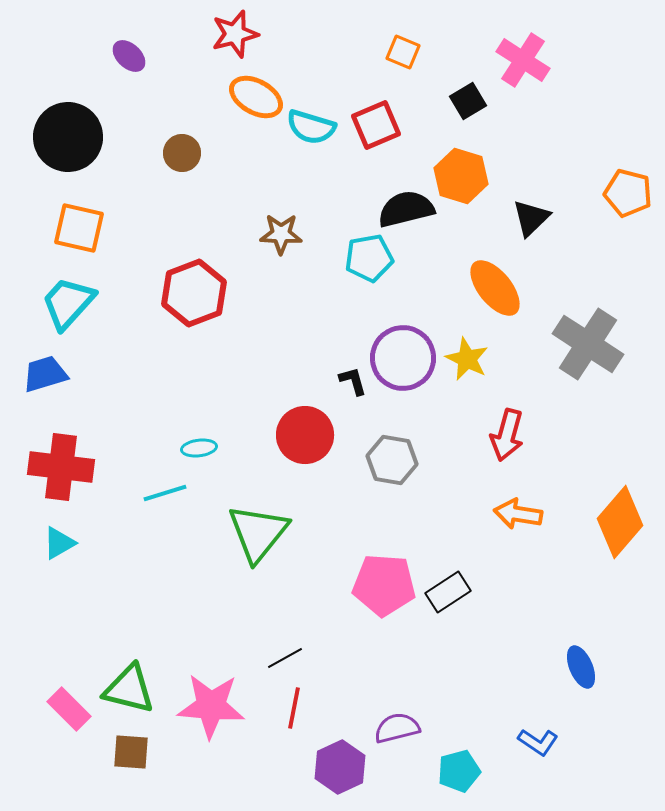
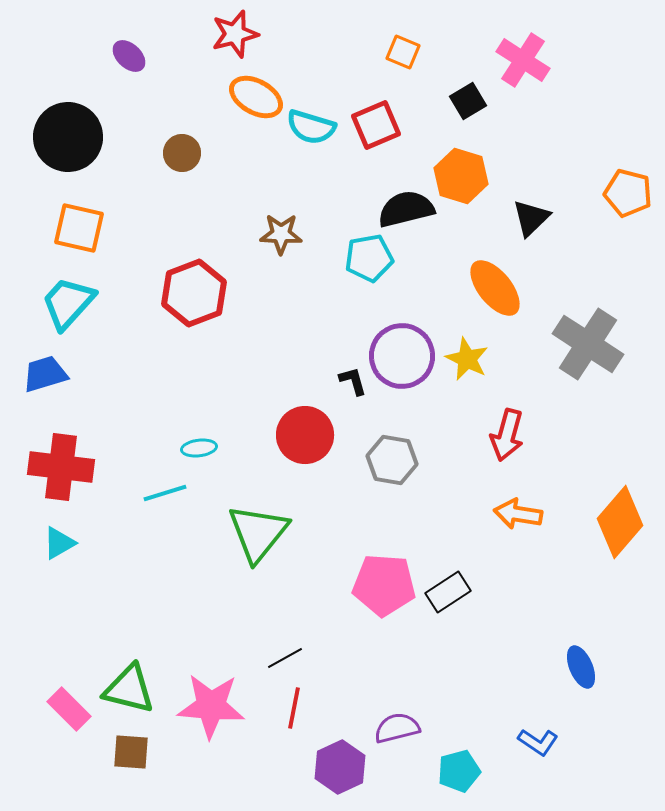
purple circle at (403, 358): moved 1 px left, 2 px up
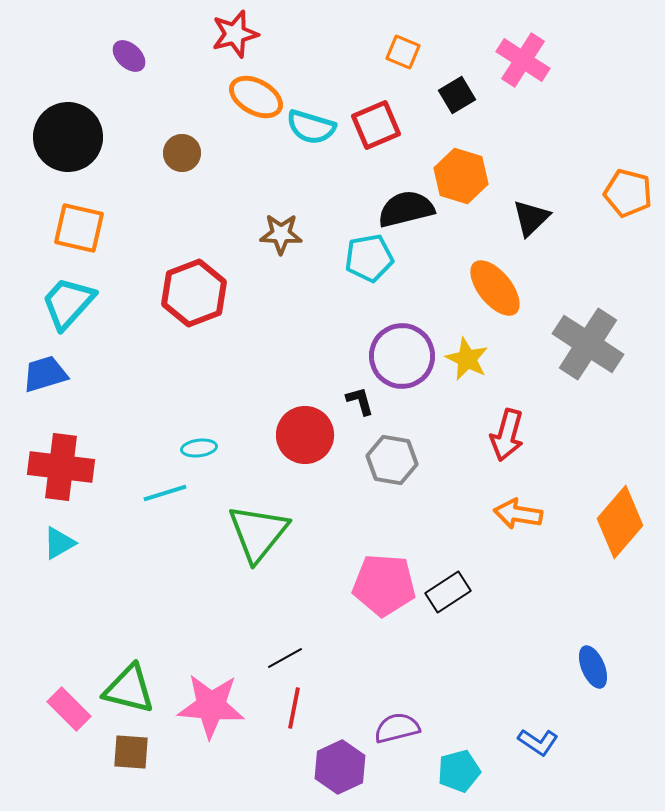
black square at (468, 101): moved 11 px left, 6 px up
black L-shape at (353, 381): moved 7 px right, 20 px down
blue ellipse at (581, 667): moved 12 px right
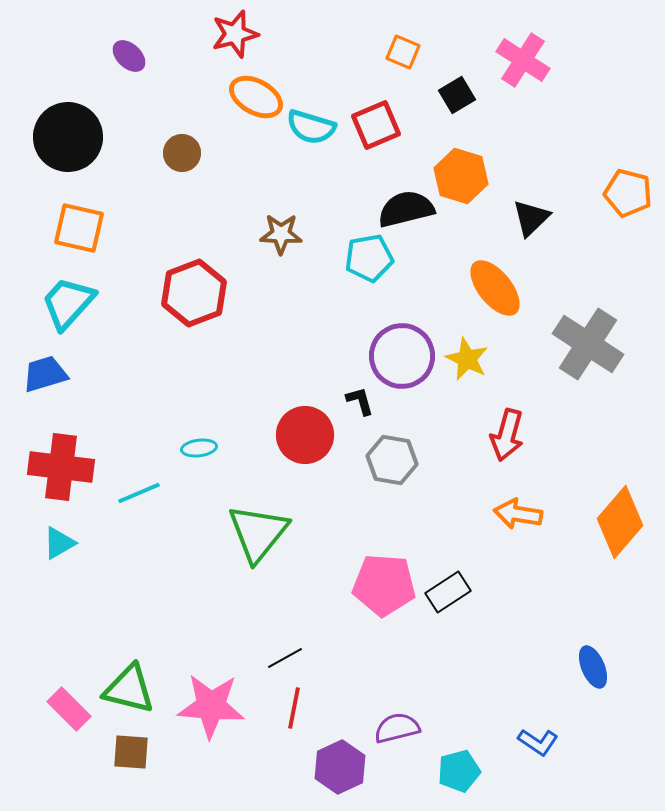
cyan line at (165, 493): moved 26 px left; rotated 6 degrees counterclockwise
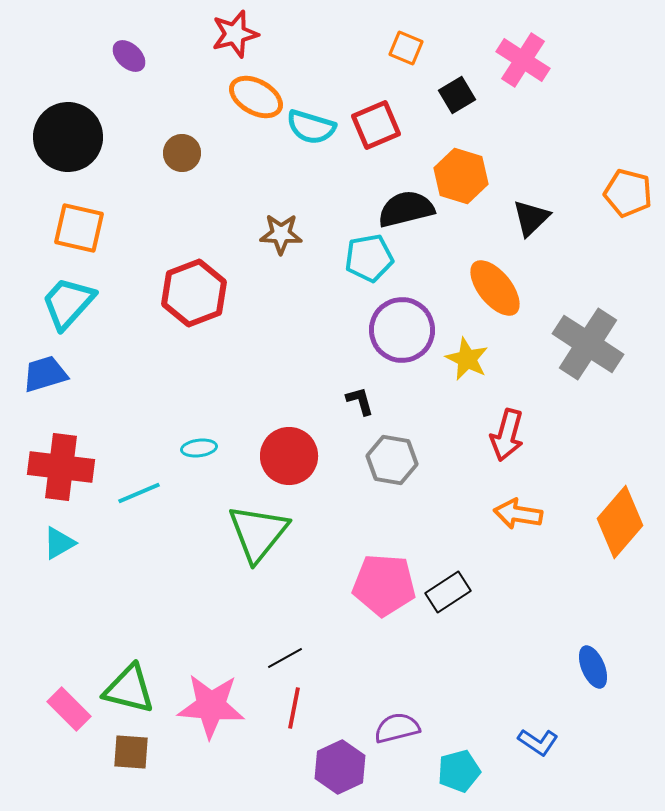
orange square at (403, 52): moved 3 px right, 4 px up
purple circle at (402, 356): moved 26 px up
red circle at (305, 435): moved 16 px left, 21 px down
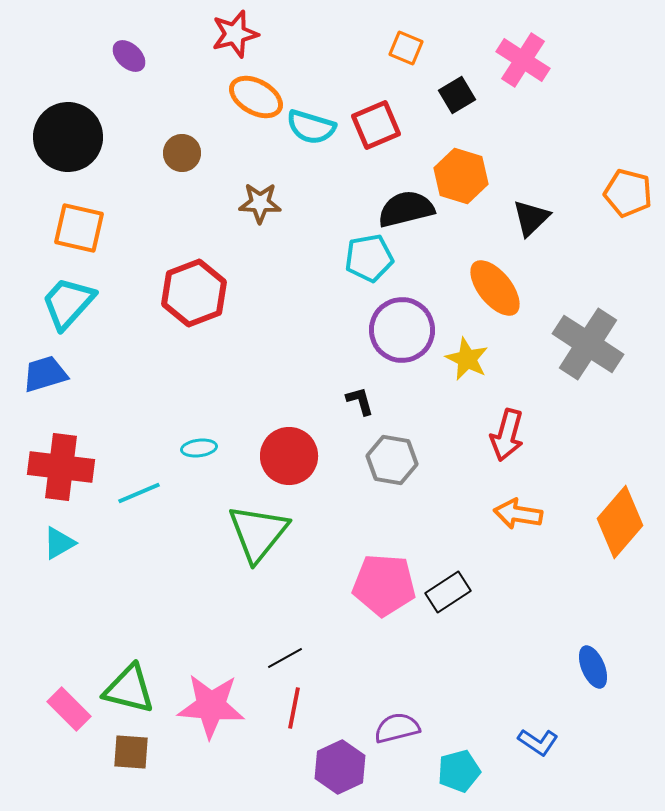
brown star at (281, 234): moved 21 px left, 31 px up
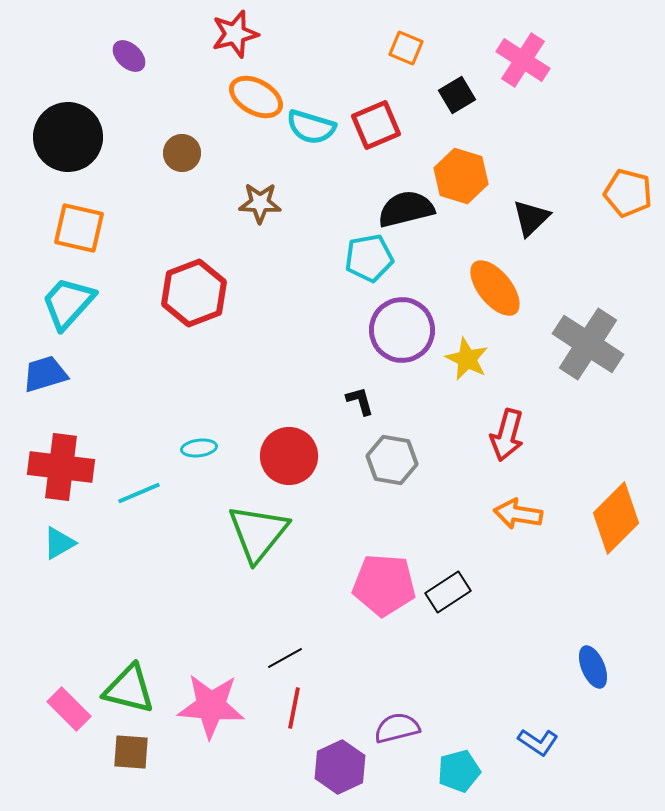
orange diamond at (620, 522): moved 4 px left, 4 px up; rotated 4 degrees clockwise
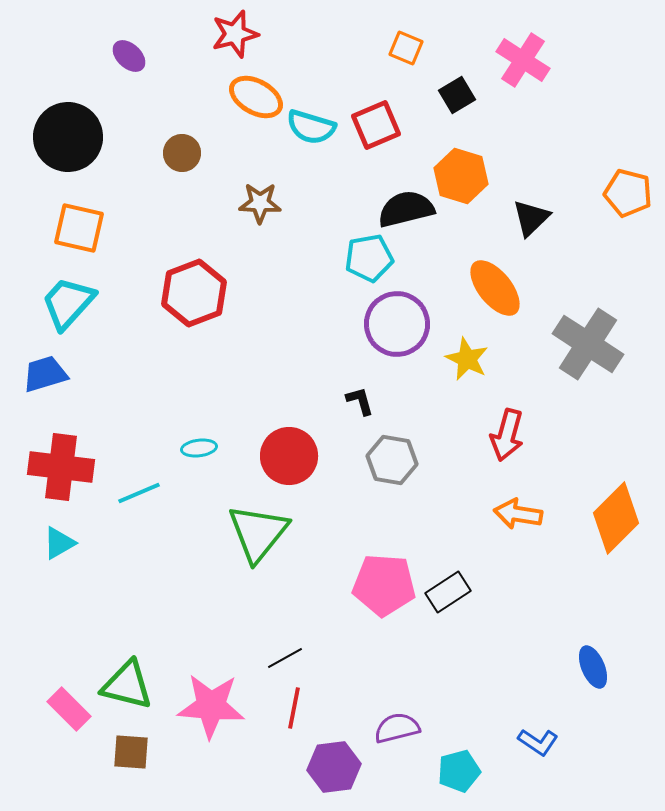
purple circle at (402, 330): moved 5 px left, 6 px up
green triangle at (129, 689): moved 2 px left, 4 px up
purple hexagon at (340, 767): moved 6 px left; rotated 18 degrees clockwise
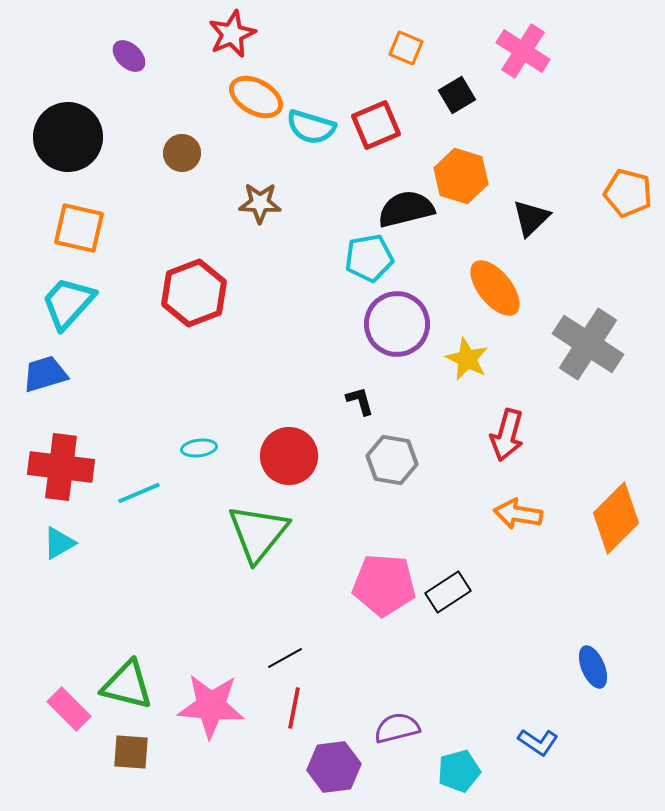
red star at (235, 34): moved 3 px left; rotated 9 degrees counterclockwise
pink cross at (523, 60): moved 9 px up
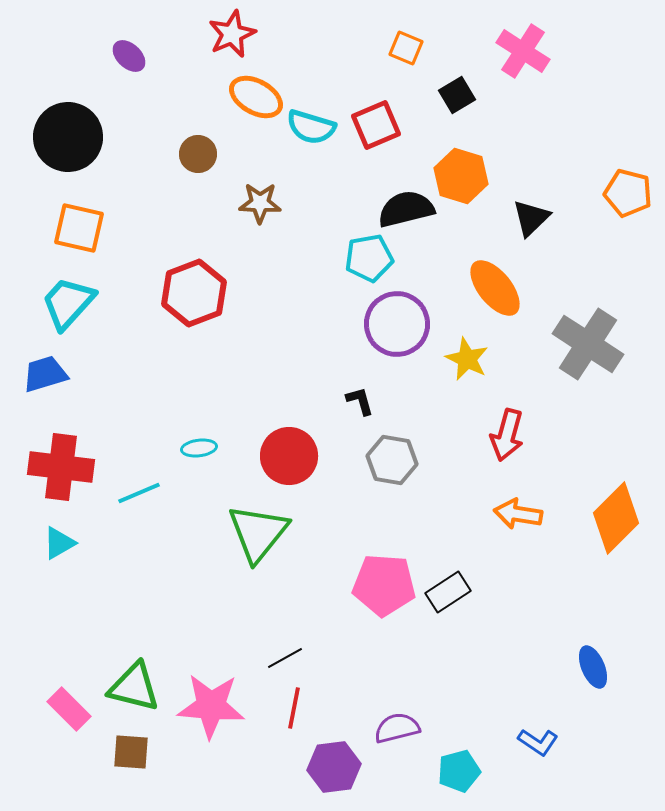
brown circle at (182, 153): moved 16 px right, 1 px down
green triangle at (127, 685): moved 7 px right, 2 px down
